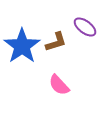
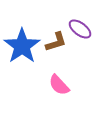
purple ellipse: moved 5 px left, 2 px down
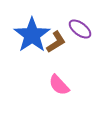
brown L-shape: rotated 15 degrees counterclockwise
blue star: moved 10 px right, 11 px up
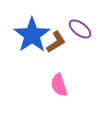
pink semicircle: rotated 25 degrees clockwise
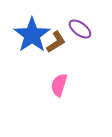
pink semicircle: rotated 35 degrees clockwise
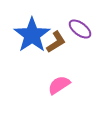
pink semicircle: rotated 40 degrees clockwise
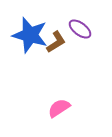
blue star: moved 2 px left; rotated 21 degrees counterclockwise
pink semicircle: moved 23 px down
